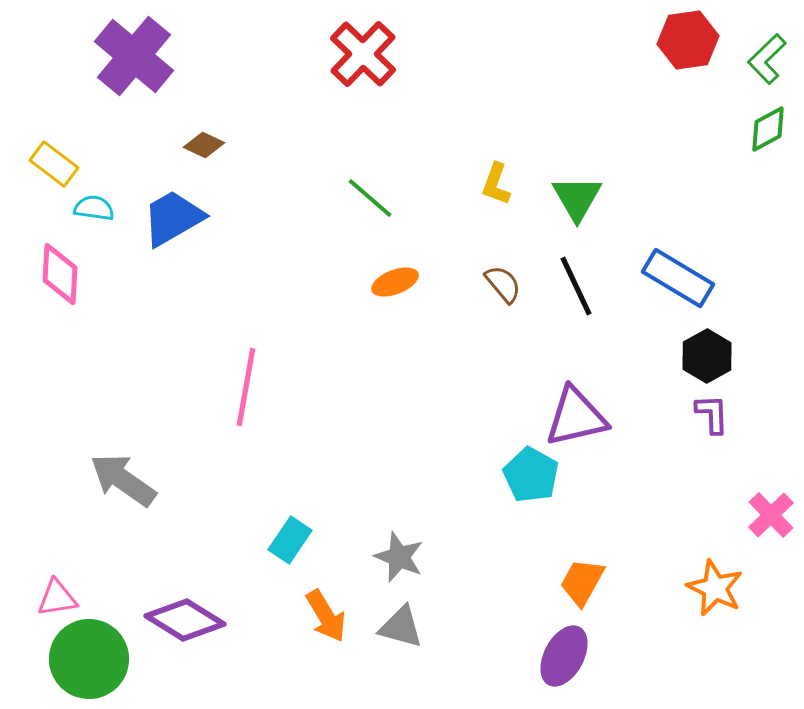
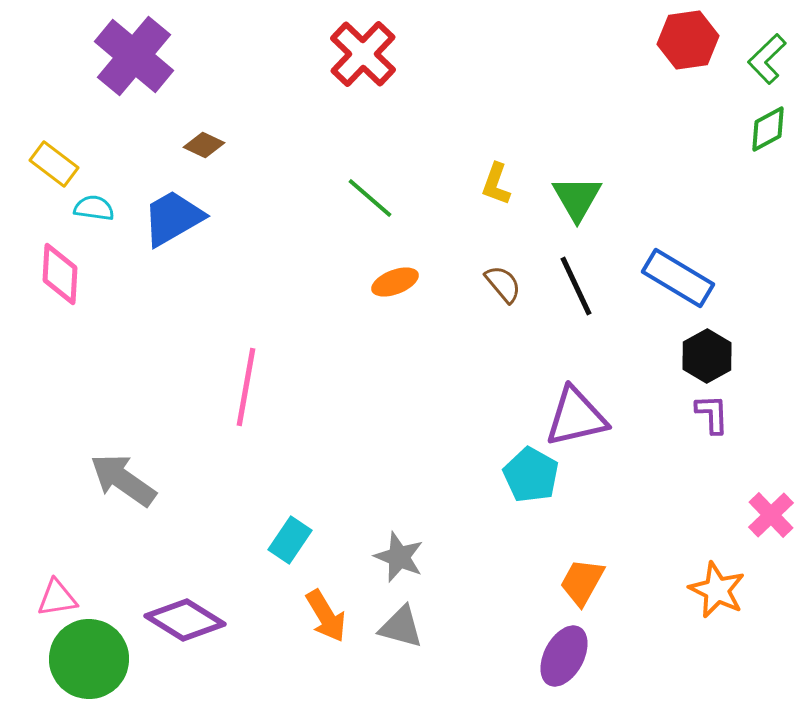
orange star: moved 2 px right, 2 px down
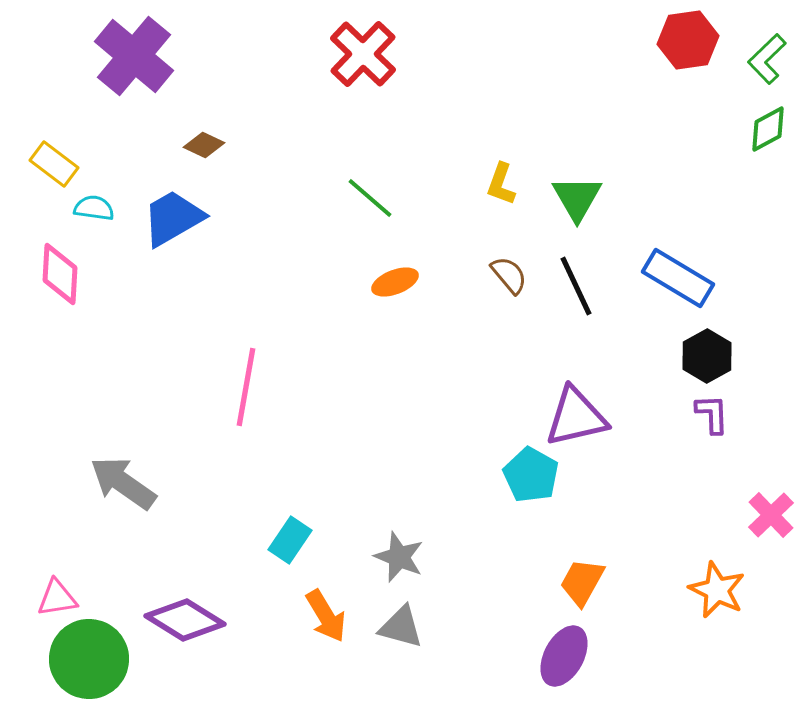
yellow L-shape: moved 5 px right
brown semicircle: moved 6 px right, 9 px up
gray arrow: moved 3 px down
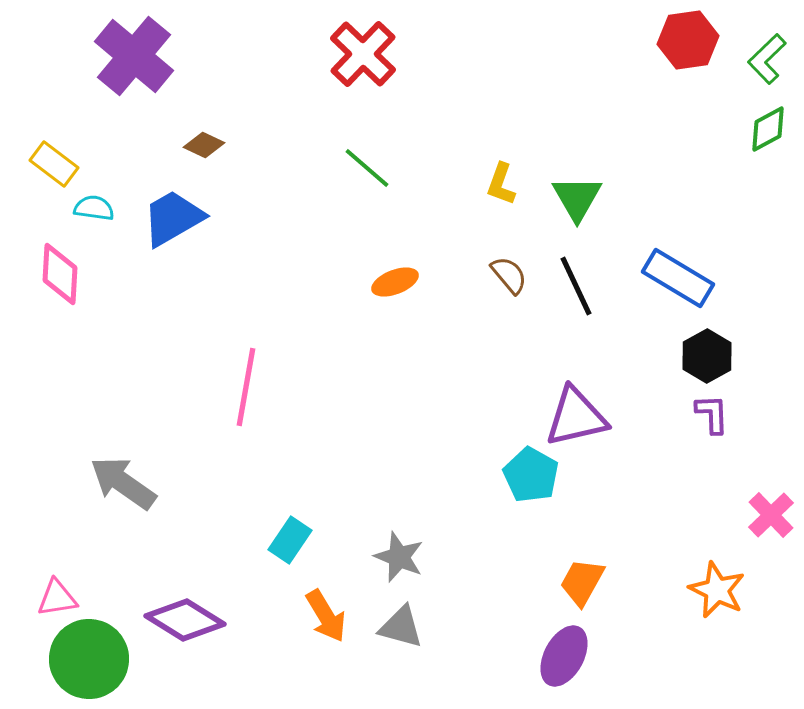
green line: moved 3 px left, 30 px up
